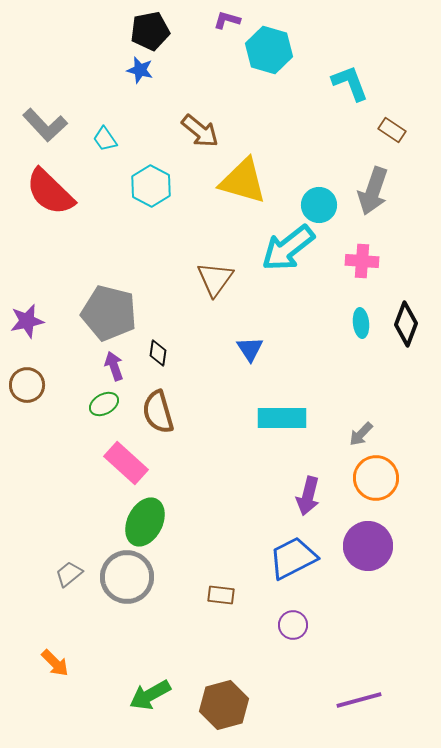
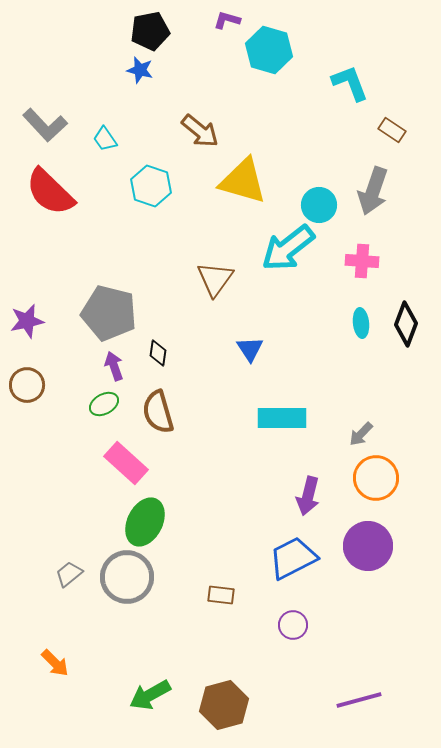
cyan hexagon at (151, 186): rotated 9 degrees counterclockwise
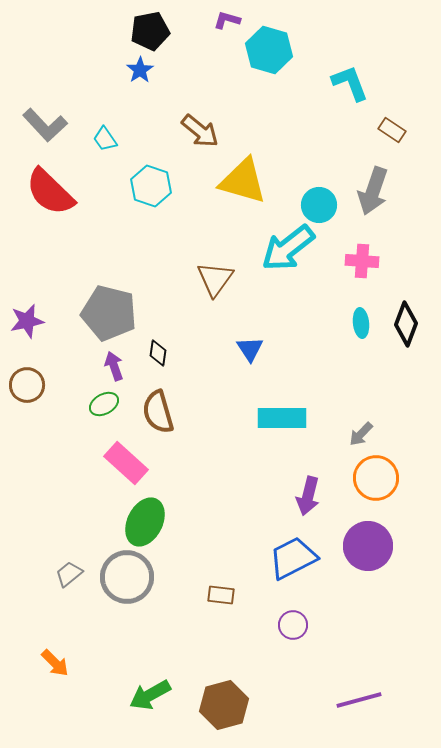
blue star at (140, 70): rotated 24 degrees clockwise
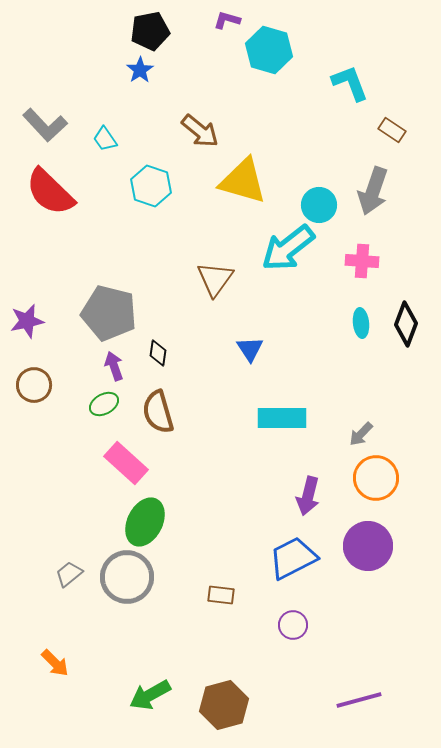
brown circle at (27, 385): moved 7 px right
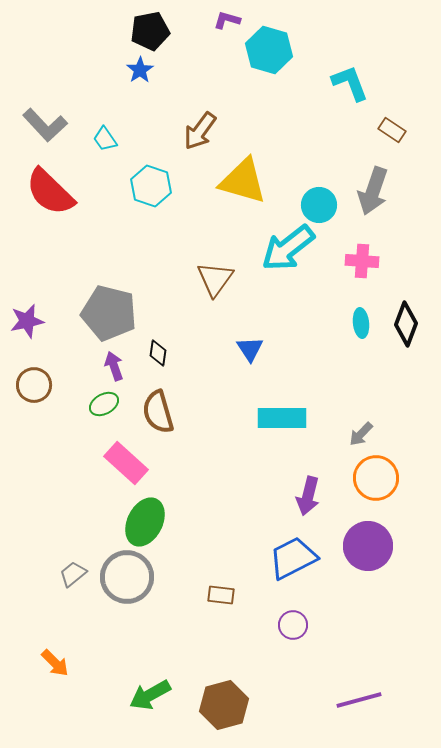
brown arrow at (200, 131): rotated 87 degrees clockwise
gray trapezoid at (69, 574): moved 4 px right
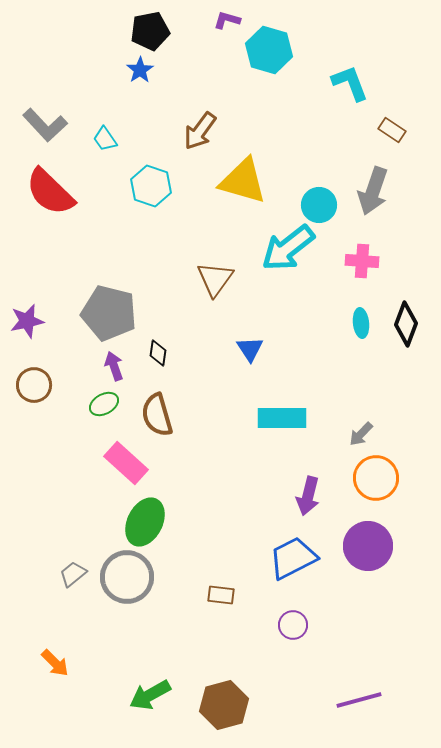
brown semicircle at (158, 412): moved 1 px left, 3 px down
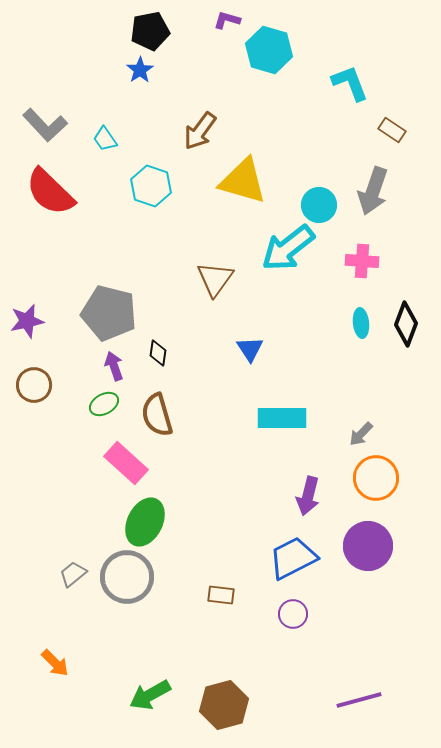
purple circle at (293, 625): moved 11 px up
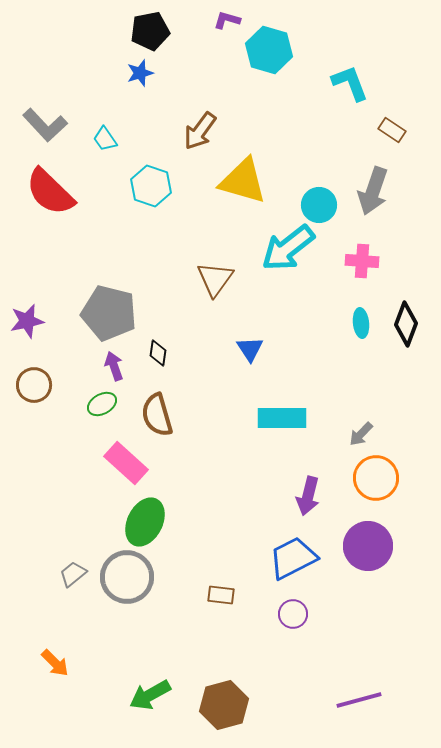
blue star at (140, 70): moved 3 px down; rotated 16 degrees clockwise
green ellipse at (104, 404): moved 2 px left
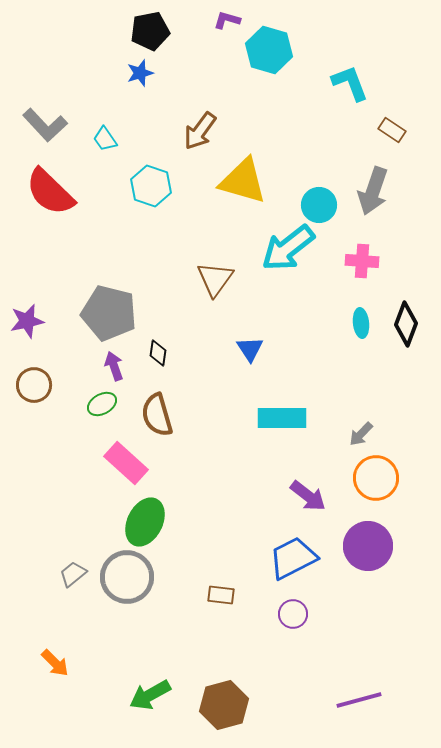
purple arrow at (308, 496): rotated 66 degrees counterclockwise
